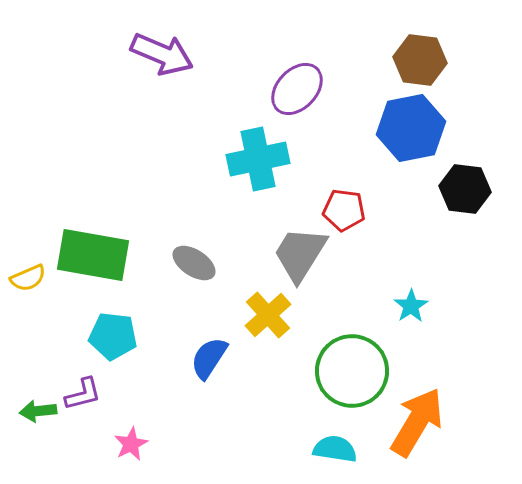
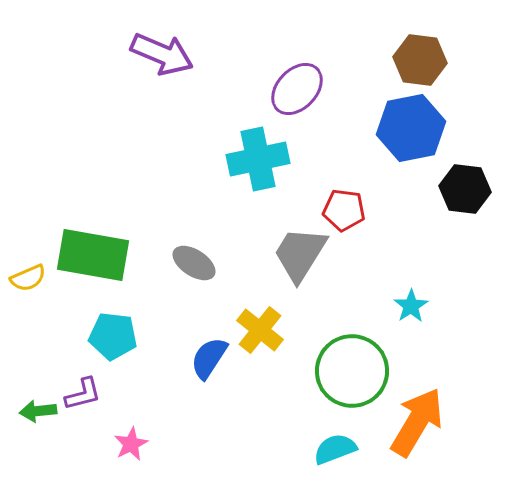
yellow cross: moved 8 px left, 15 px down; rotated 9 degrees counterclockwise
cyan semicircle: rotated 30 degrees counterclockwise
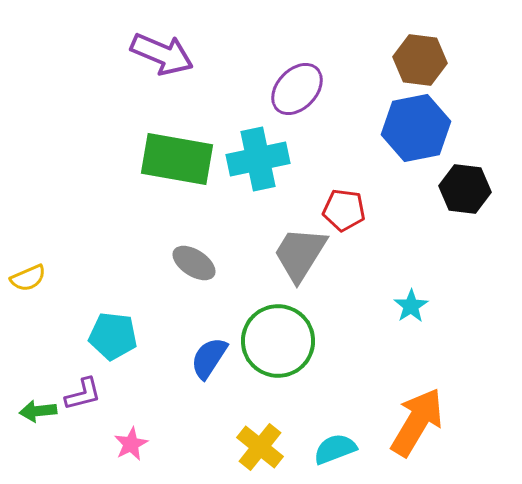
blue hexagon: moved 5 px right
green rectangle: moved 84 px right, 96 px up
yellow cross: moved 117 px down
green circle: moved 74 px left, 30 px up
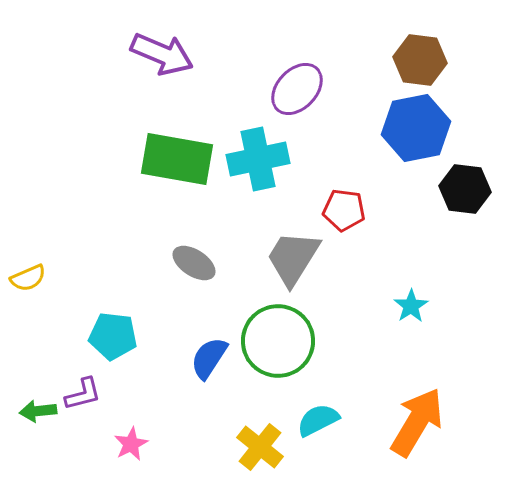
gray trapezoid: moved 7 px left, 4 px down
cyan semicircle: moved 17 px left, 29 px up; rotated 6 degrees counterclockwise
